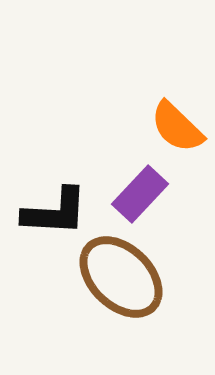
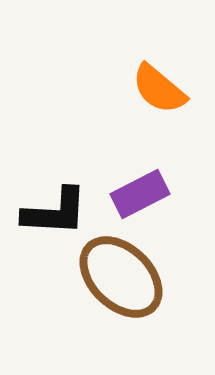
orange semicircle: moved 18 px left, 38 px up; rotated 4 degrees counterclockwise
purple rectangle: rotated 20 degrees clockwise
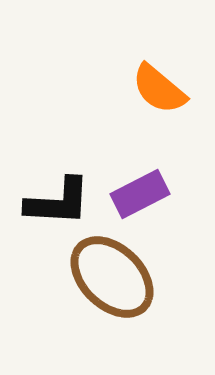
black L-shape: moved 3 px right, 10 px up
brown ellipse: moved 9 px left
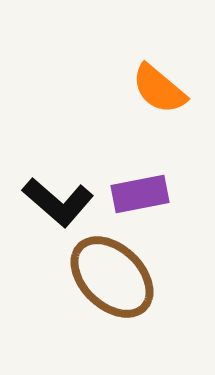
purple rectangle: rotated 16 degrees clockwise
black L-shape: rotated 38 degrees clockwise
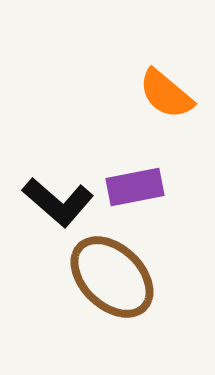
orange semicircle: moved 7 px right, 5 px down
purple rectangle: moved 5 px left, 7 px up
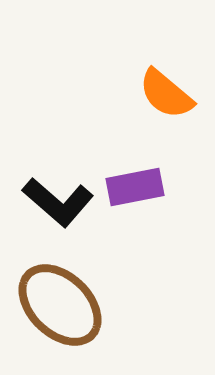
brown ellipse: moved 52 px left, 28 px down
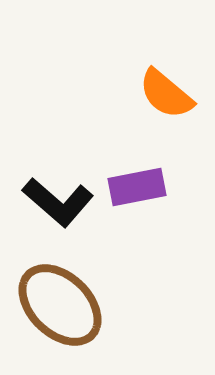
purple rectangle: moved 2 px right
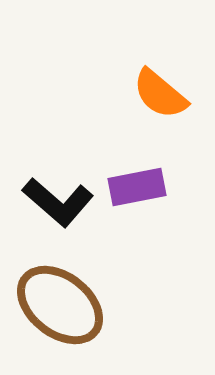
orange semicircle: moved 6 px left
brown ellipse: rotated 6 degrees counterclockwise
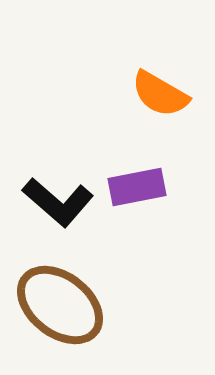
orange semicircle: rotated 10 degrees counterclockwise
